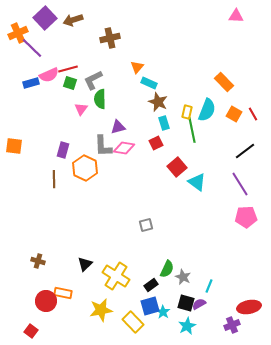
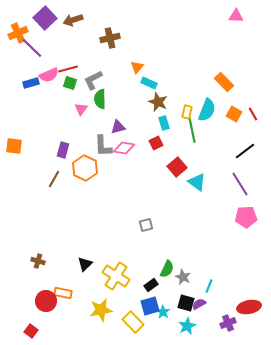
brown line at (54, 179): rotated 30 degrees clockwise
purple cross at (232, 325): moved 4 px left, 2 px up
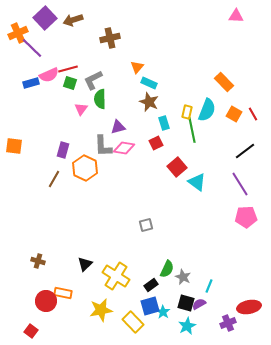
brown star at (158, 102): moved 9 px left
